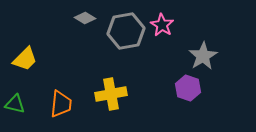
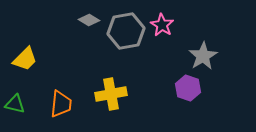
gray diamond: moved 4 px right, 2 px down
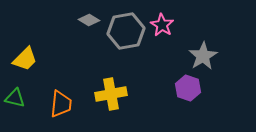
green triangle: moved 6 px up
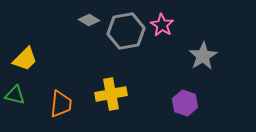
purple hexagon: moved 3 px left, 15 px down
green triangle: moved 3 px up
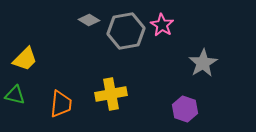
gray star: moved 7 px down
purple hexagon: moved 6 px down
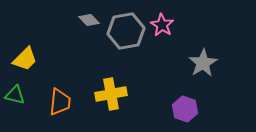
gray diamond: rotated 15 degrees clockwise
orange trapezoid: moved 1 px left, 2 px up
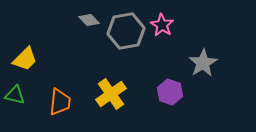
yellow cross: rotated 24 degrees counterclockwise
purple hexagon: moved 15 px left, 17 px up
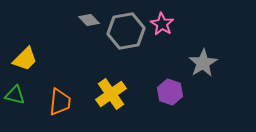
pink star: moved 1 px up
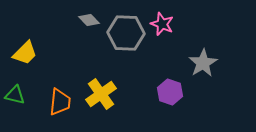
pink star: rotated 10 degrees counterclockwise
gray hexagon: moved 2 px down; rotated 12 degrees clockwise
yellow trapezoid: moved 6 px up
yellow cross: moved 10 px left
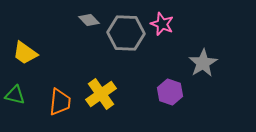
yellow trapezoid: rotated 80 degrees clockwise
